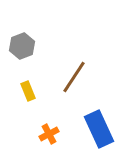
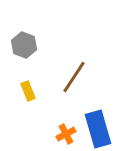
gray hexagon: moved 2 px right, 1 px up; rotated 20 degrees counterclockwise
blue rectangle: moved 1 px left; rotated 9 degrees clockwise
orange cross: moved 17 px right
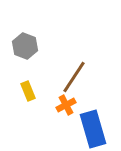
gray hexagon: moved 1 px right, 1 px down
blue rectangle: moved 5 px left
orange cross: moved 29 px up
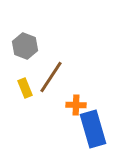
brown line: moved 23 px left
yellow rectangle: moved 3 px left, 3 px up
orange cross: moved 10 px right; rotated 30 degrees clockwise
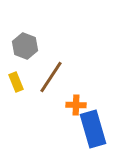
yellow rectangle: moved 9 px left, 6 px up
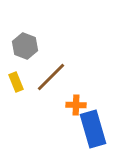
brown line: rotated 12 degrees clockwise
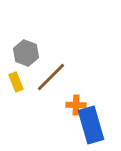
gray hexagon: moved 1 px right, 7 px down
blue rectangle: moved 2 px left, 4 px up
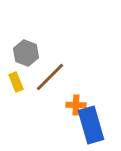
brown line: moved 1 px left
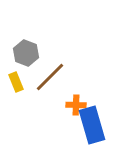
blue rectangle: moved 1 px right
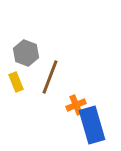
brown line: rotated 24 degrees counterclockwise
orange cross: rotated 24 degrees counterclockwise
